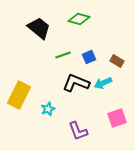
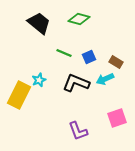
black trapezoid: moved 5 px up
green line: moved 1 px right, 2 px up; rotated 42 degrees clockwise
brown rectangle: moved 1 px left, 1 px down
cyan arrow: moved 2 px right, 4 px up
cyan star: moved 9 px left, 29 px up
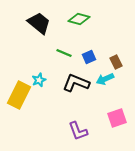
brown rectangle: rotated 32 degrees clockwise
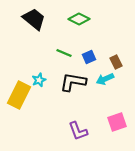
green diamond: rotated 10 degrees clockwise
black trapezoid: moved 5 px left, 4 px up
black L-shape: moved 3 px left, 1 px up; rotated 12 degrees counterclockwise
pink square: moved 4 px down
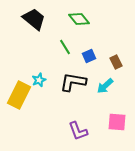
green diamond: rotated 25 degrees clockwise
green line: moved 1 px right, 6 px up; rotated 35 degrees clockwise
blue square: moved 1 px up
cyan arrow: moved 7 px down; rotated 18 degrees counterclockwise
pink square: rotated 24 degrees clockwise
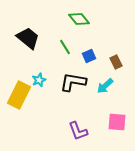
black trapezoid: moved 6 px left, 19 px down
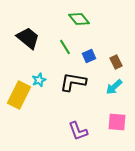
cyan arrow: moved 9 px right, 1 px down
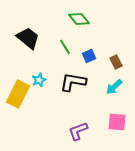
yellow rectangle: moved 1 px left, 1 px up
purple L-shape: rotated 90 degrees clockwise
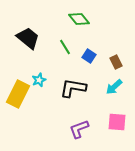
blue square: rotated 32 degrees counterclockwise
black L-shape: moved 6 px down
purple L-shape: moved 1 px right, 2 px up
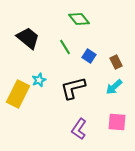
black L-shape: rotated 24 degrees counterclockwise
purple L-shape: rotated 35 degrees counterclockwise
